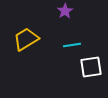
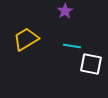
cyan line: moved 1 px down; rotated 18 degrees clockwise
white square: moved 3 px up; rotated 20 degrees clockwise
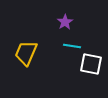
purple star: moved 11 px down
yellow trapezoid: moved 14 px down; rotated 36 degrees counterclockwise
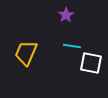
purple star: moved 1 px right, 7 px up
white square: moved 1 px up
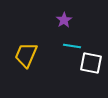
purple star: moved 2 px left, 5 px down
yellow trapezoid: moved 2 px down
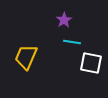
cyan line: moved 4 px up
yellow trapezoid: moved 2 px down
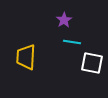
yellow trapezoid: rotated 20 degrees counterclockwise
white square: moved 1 px right
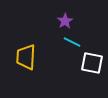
purple star: moved 1 px right, 1 px down
cyan line: rotated 18 degrees clockwise
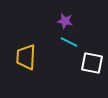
purple star: rotated 28 degrees counterclockwise
cyan line: moved 3 px left
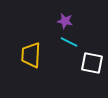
yellow trapezoid: moved 5 px right, 2 px up
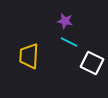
yellow trapezoid: moved 2 px left, 1 px down
white square: rotated 15 degrees clockwise
